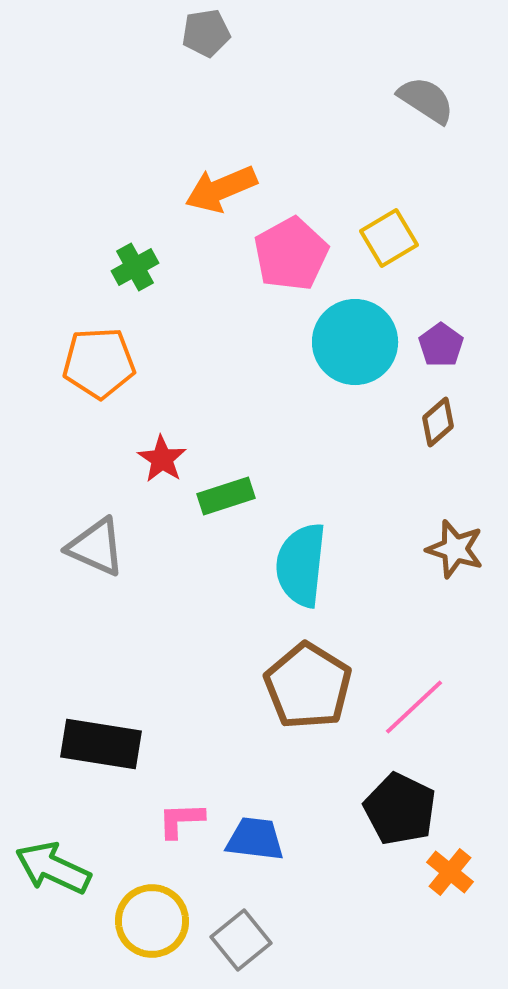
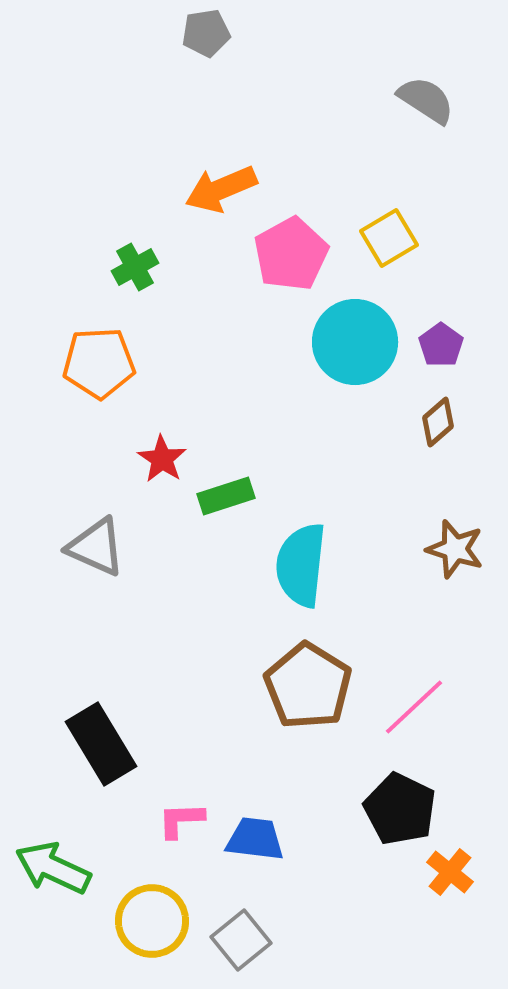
black rectangle: rotated 50 degrees clockwise
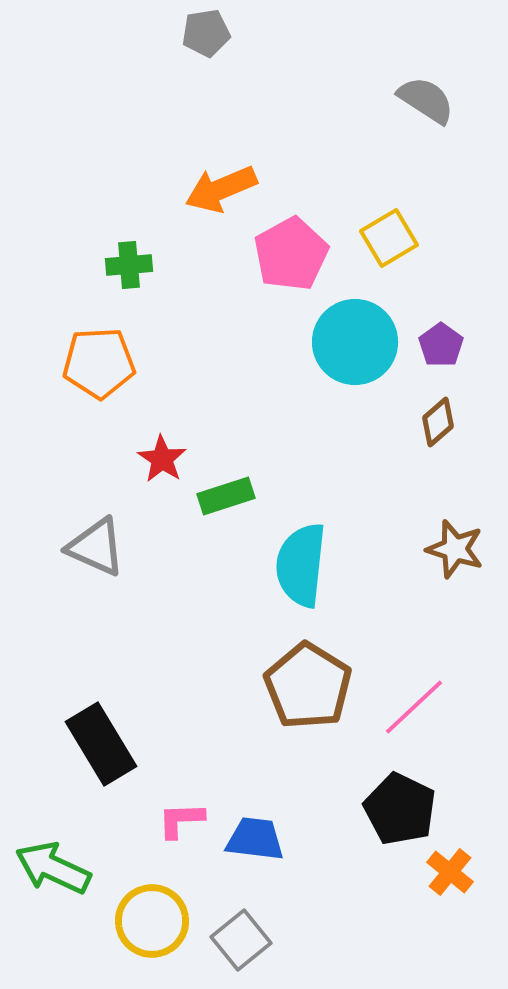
green cross: moved 6 px left, 2 px up; rotated 24 degrees clockwise
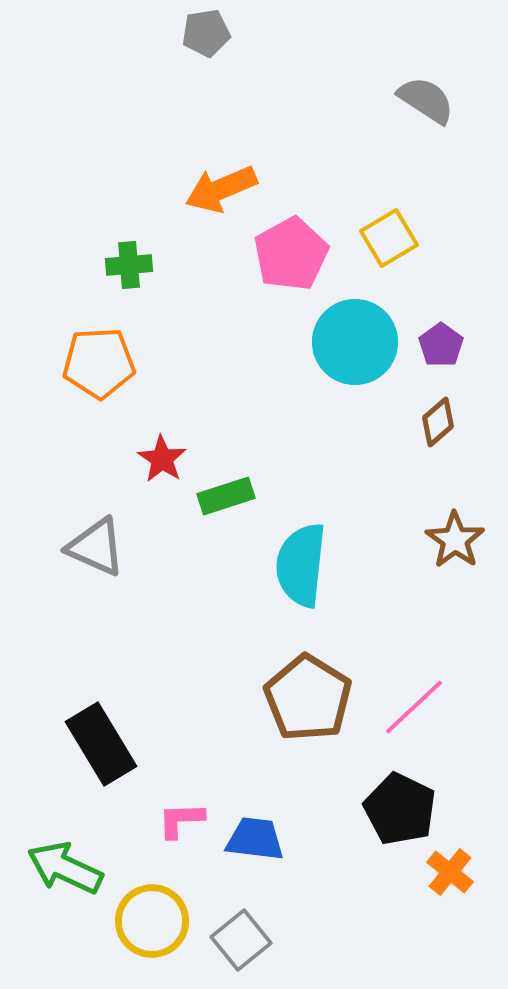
brown star: moved 9 px up; rotated 18 degrees clockwise
brown pentagon: moved 12 px down
green arrow: moved 12 px right
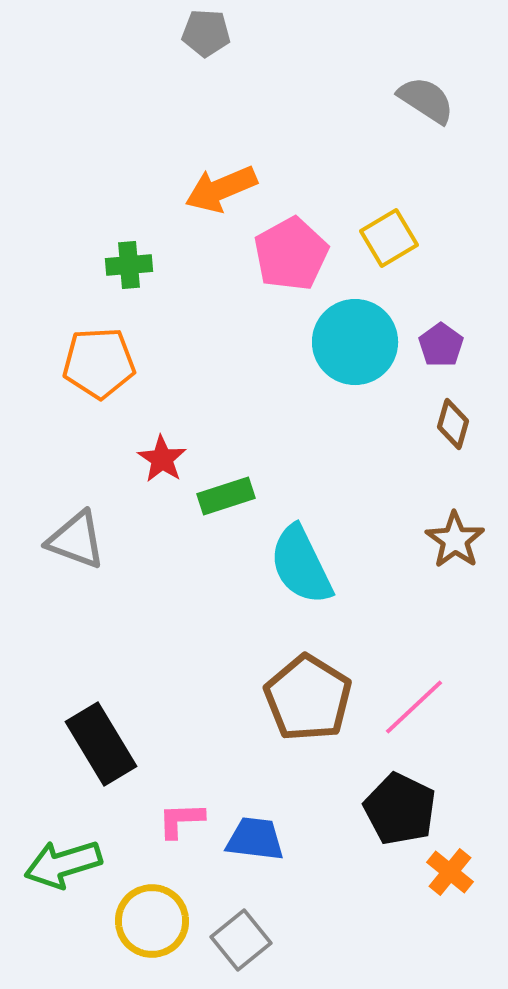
gray pentagon: rotated 12 degrees clockwise
brown diamond: moved 15 px right, 2 px down; rotated 33 degrees counterclockwise
gray triangle: moved 20 px left, 7 px up; rotated 4 degrees counterclockwise
cyan semicircle: rotated 32 degrees counterclockwise
green arrow: moved 2 px left, 4 px up; rotated 42 degrees counterclockwise
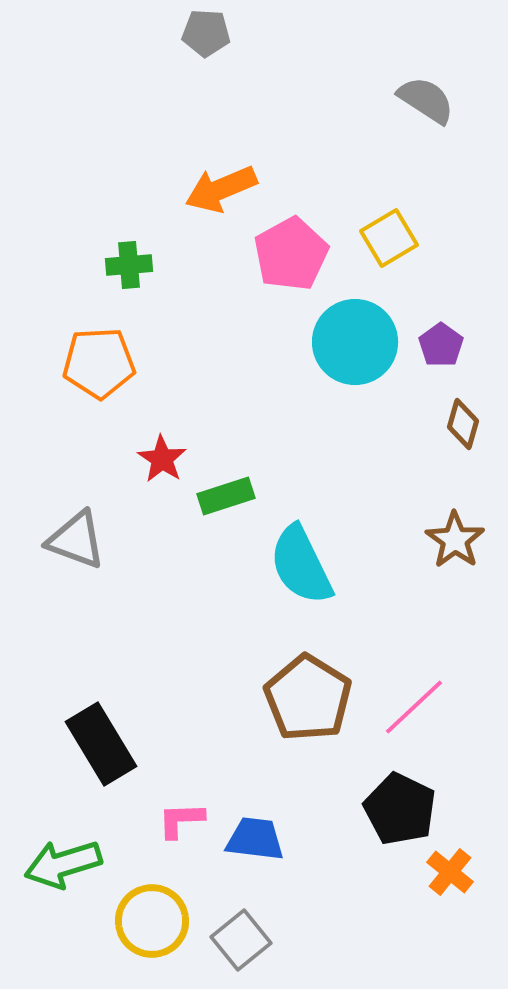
brown diamond: moved 10 px right
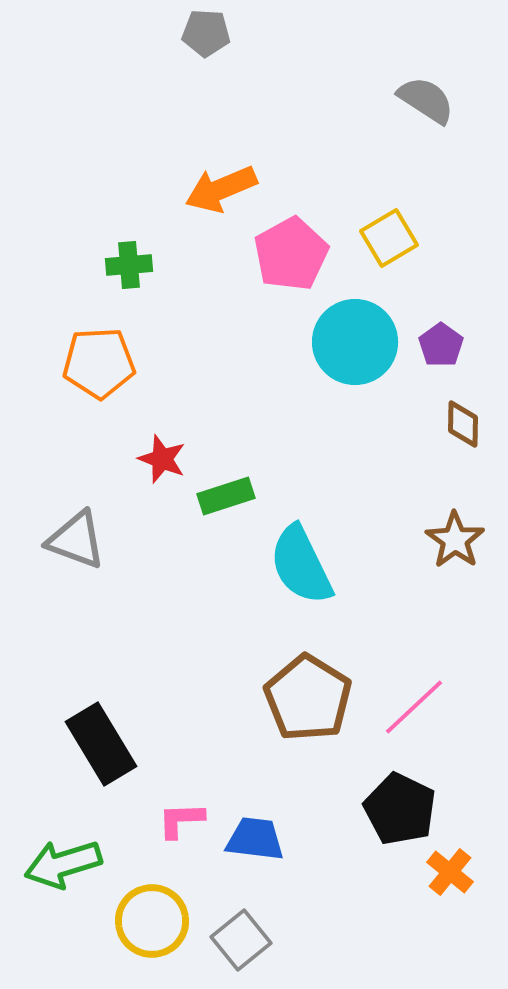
brown diamond: rotated 15 degrees counterclockwise
red star: rotated 12 degrees counterclockwise
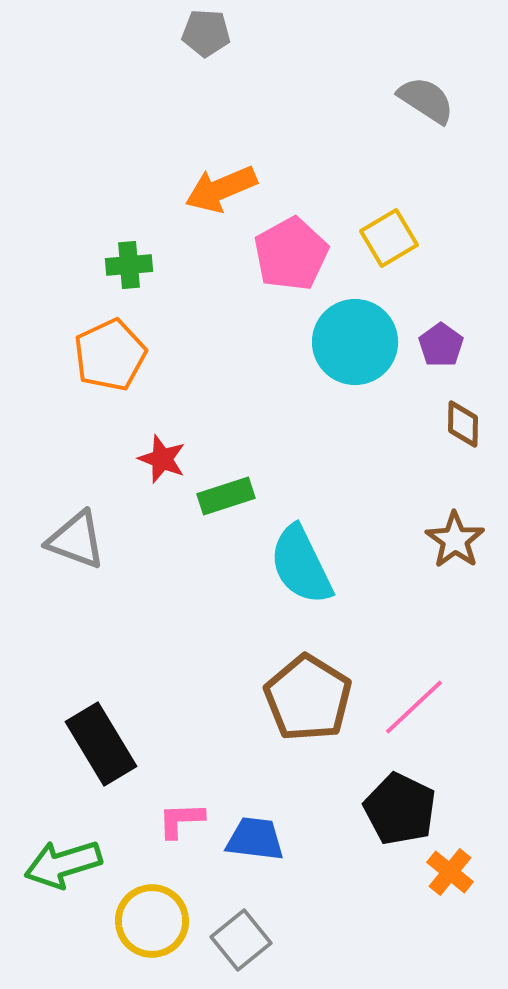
orange pentagon: moved 11 px right, 8 px up; rotated 22 degrees counterclockwise
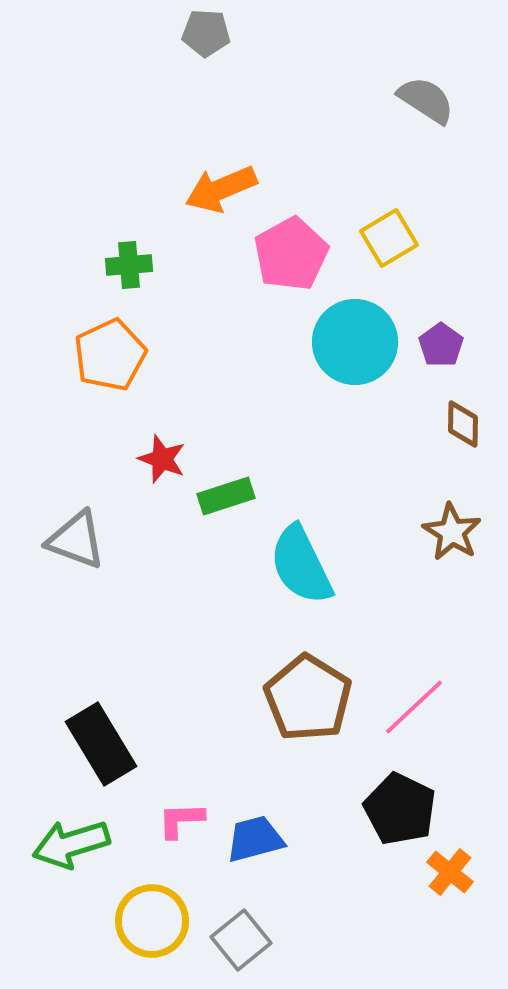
brown star: moved 3 px left, 8 px up; rotated 4 degrees counterclockwise
blue trapezoid: rotated 22 degrees counterclockwise
green arrow: moved 8 px right, 20 px up
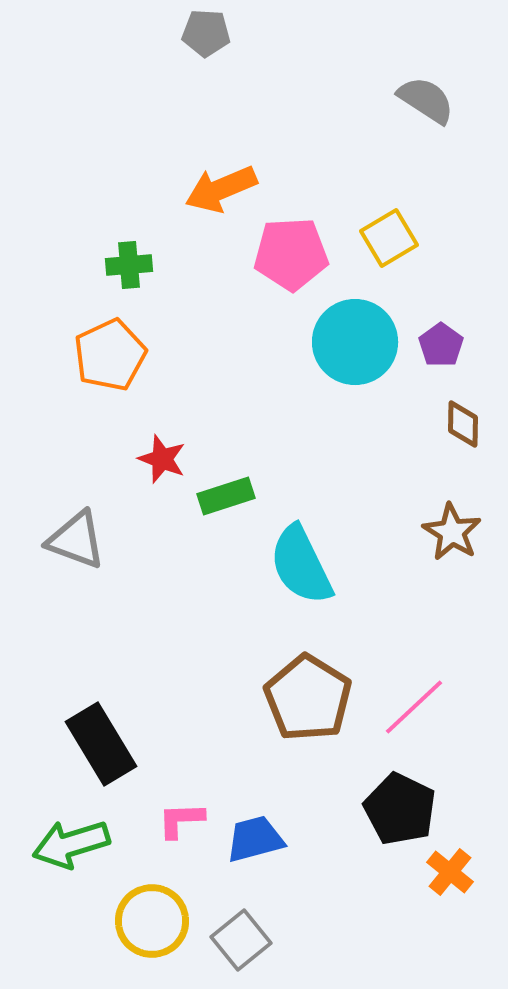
pink pentagon: rotated 26 degrees clockwise
